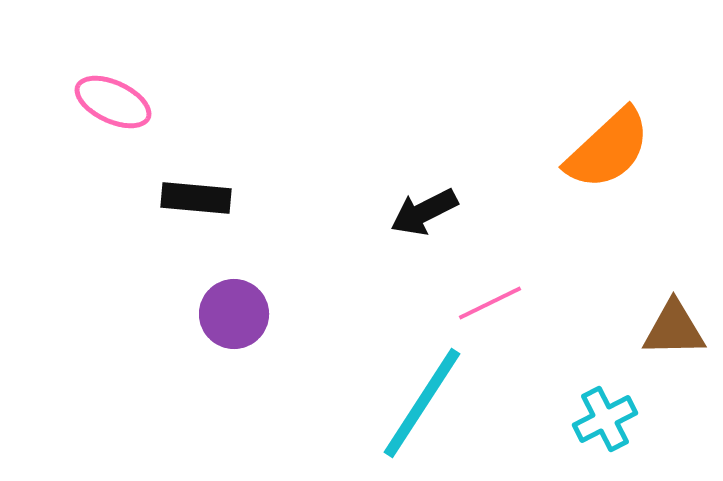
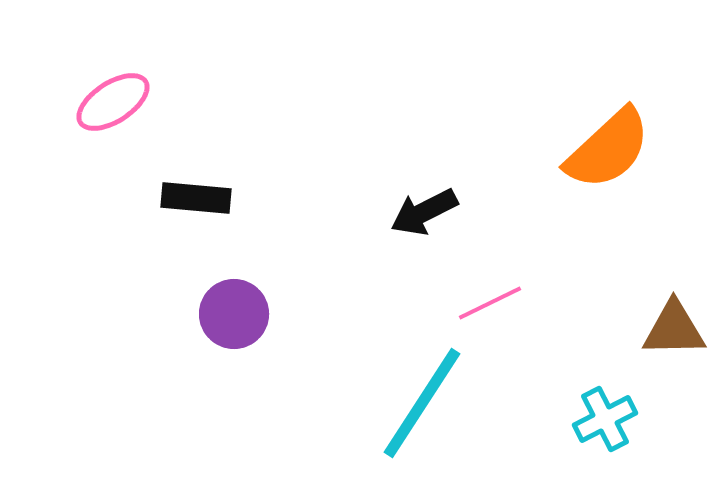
pink ellipse: rotated 58 degrees counterclockwise
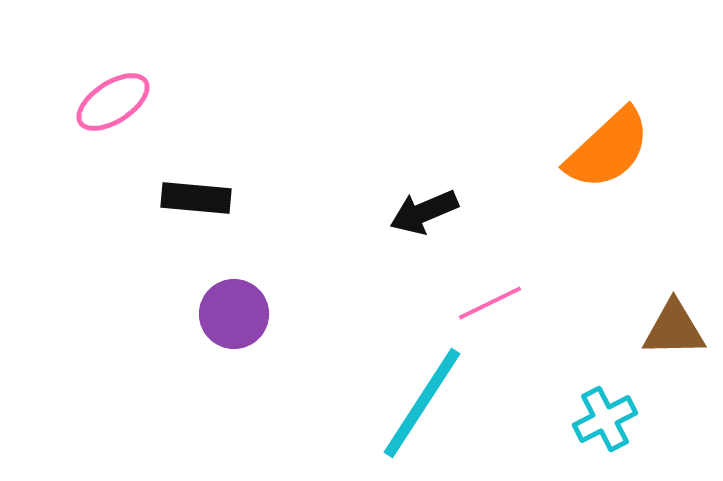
black arrow: rotated 4 degrees clockwise
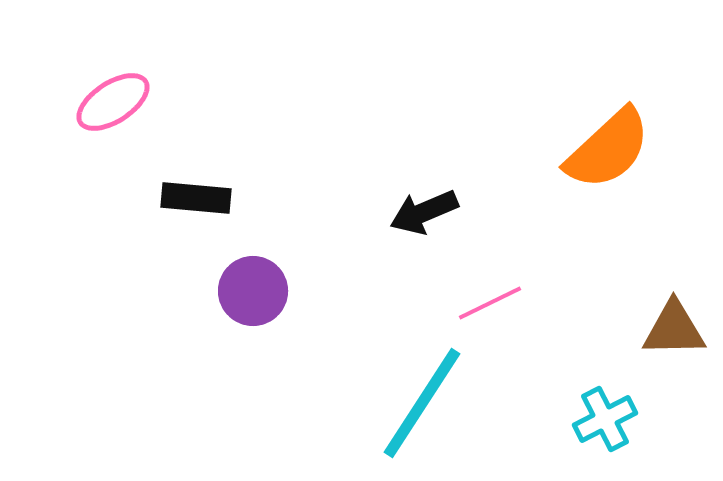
purple circle: moved 19 px right, 23 px up
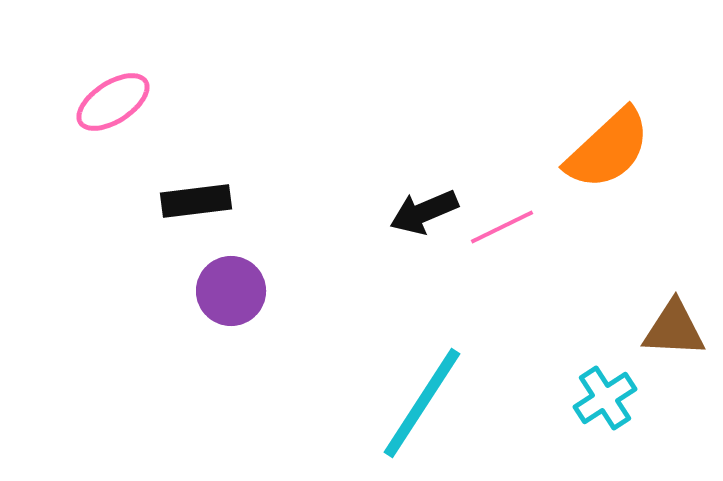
black rectangle: moved 3 px down; rotated 12 degrees counterclockwise
purple circle: moved 22 px left
pink line: moved 12 px right, 76 px up
brown triangle: rotated 4 degrees clockwise
cyan cross: moved 21 px up; rotated 6 degrees counterclockwise
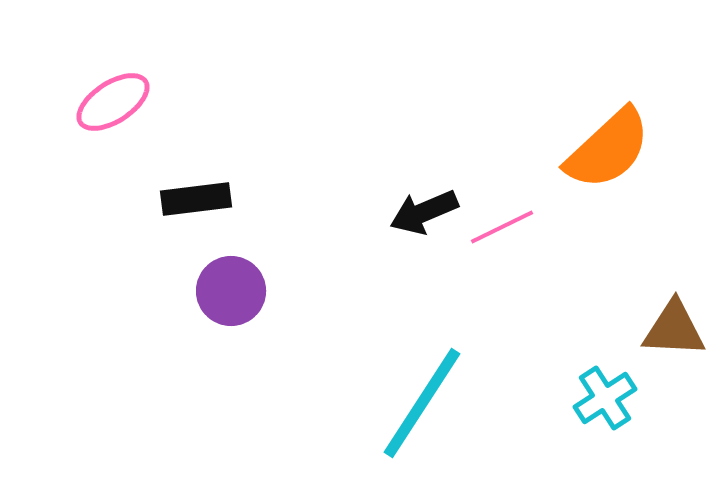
black rectangle: moved 2 px up
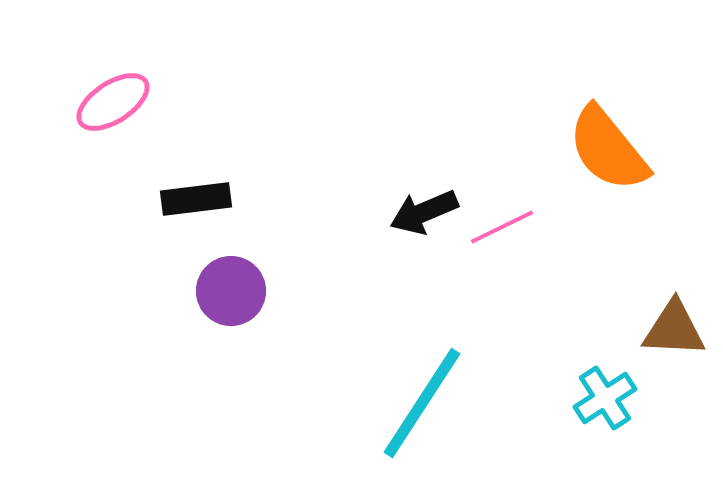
orange semicircle: rotated 94 degrees clockwise
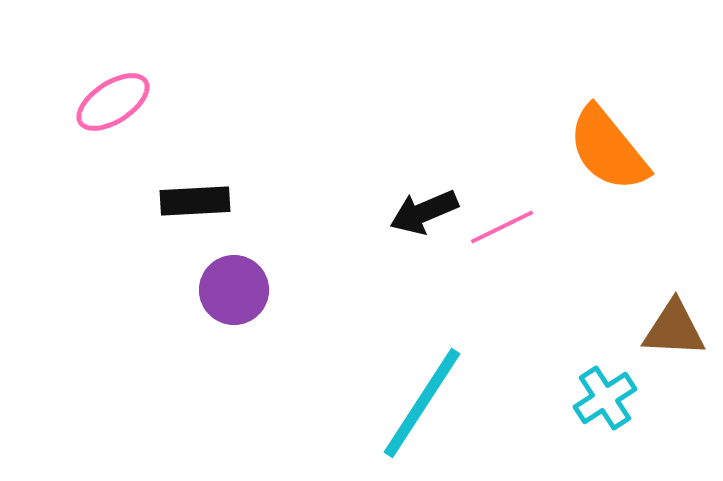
black rectangle: moved 1 px left, 2 px down; rotated 4 degrees clockwise
purple circle: moved 3 px right, 1 px up
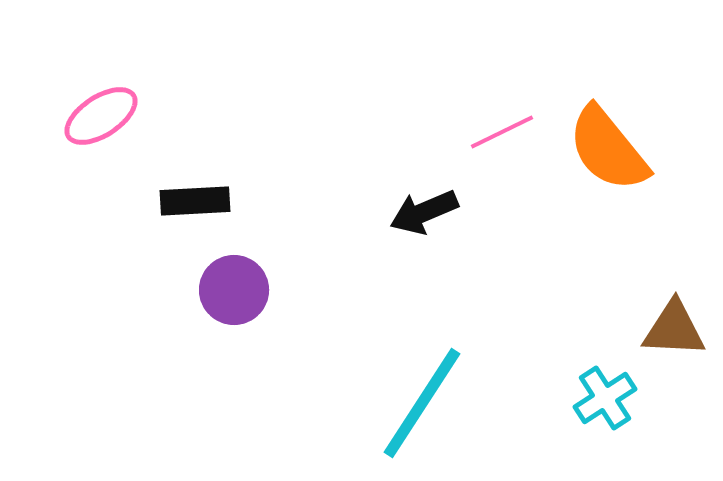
pink ellipse: moved 12 px left, 14 px down
pink line: moved 95 px up
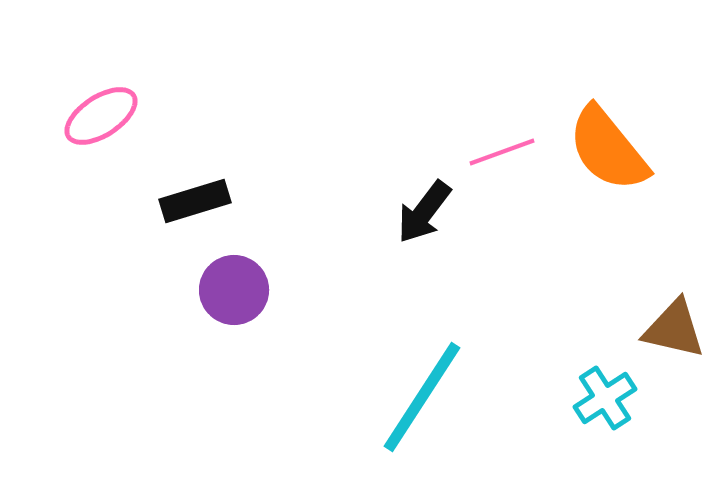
pink line: moved 20 px down; rotated 6 degrees clockwise
black rectangle: rotated 14 degrees counterclockwise
black arrow: rotated 30 degrees counterclockwise
brown triangle: rotated 10 degrees clockwise
cyan line: moved 6 px up
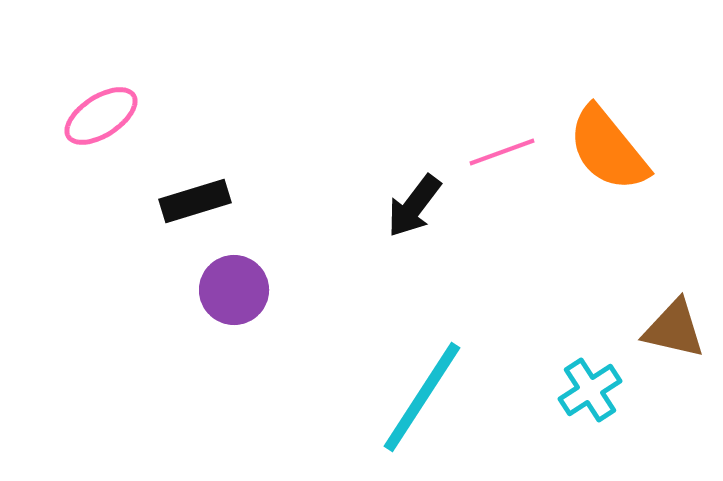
black arrow: moved 10 px left, 6 px up
cyan cross: moved 15 px left, 8 px up
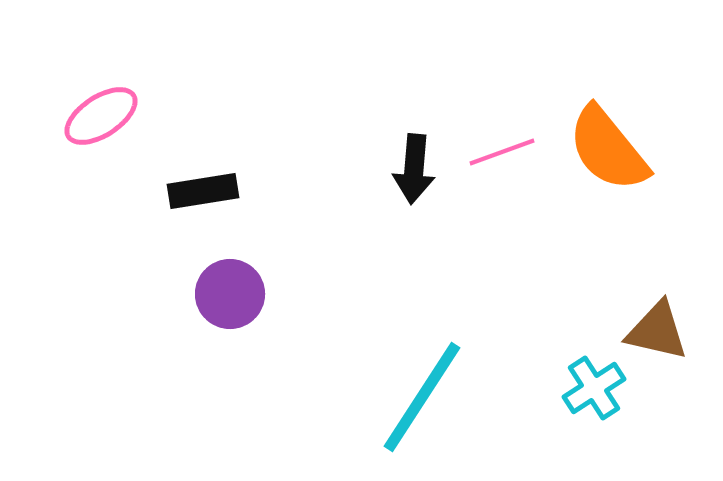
black rectangle: moved 8 px right, 10 px up; rotated 8 degrees clockwise
black arrow: moved 37 px up; rotated 32 degrees counterclockwise
purple circle: moved 4 px left, 4 px down
brown triangle: moved 17 px left, 2 px down
cyan cross: moved 4 px right, 2 px up
